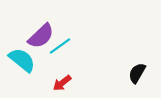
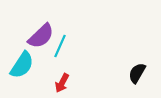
cyan line: rotated 30 degrees counterclockwise
cyan semicircle: moved 5 px down; rotated 84 degrees clockwise
red arrow: rotated 24 degrees counterclockwise
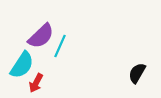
red arrow: moved 26 px left
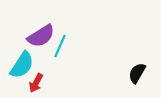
purple semicircle: rotated 12 degrees clockwise
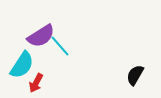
cyan line: rotated 65 degrees counterclockwise
black semicircle: moved 2 px left, 2 px down
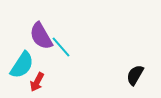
purple semicircle: rotated 92 degrees clockwise
cyan line: moved 1 px right, 1 px down
red arrow: moved 1 px right, 1 px up
